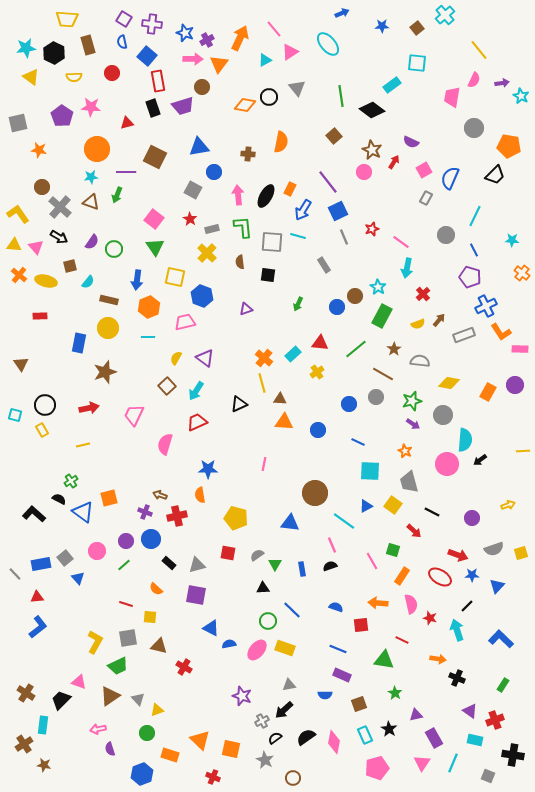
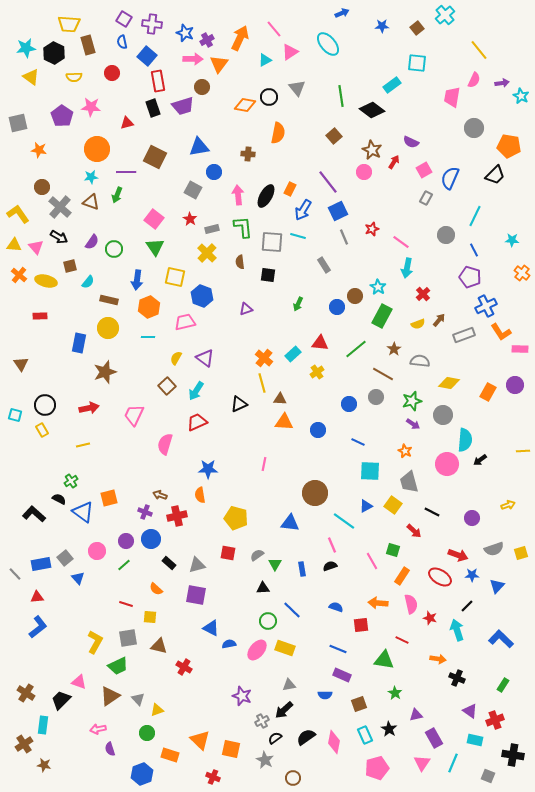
yellow trapezoid at (67, 19): moved 2 px right, 5 px down
orange semicircle at (281, 142): moved 3 px left, 9 px up
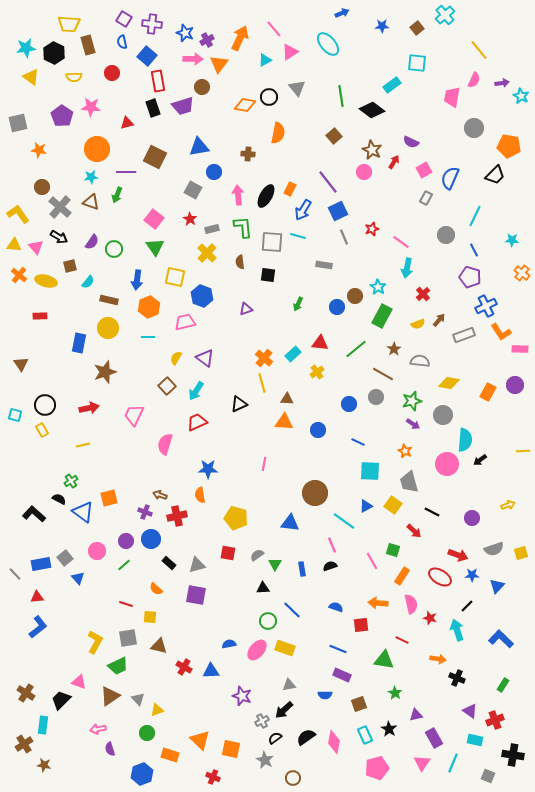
gray rectangle at (324, 265): rotated 49 degrees counterclockwise
brown triangle at (280, 399): moved 7 px right
blue triangle at (211, 628): moved 43 px down; rotated 30 degrees counterclockwise
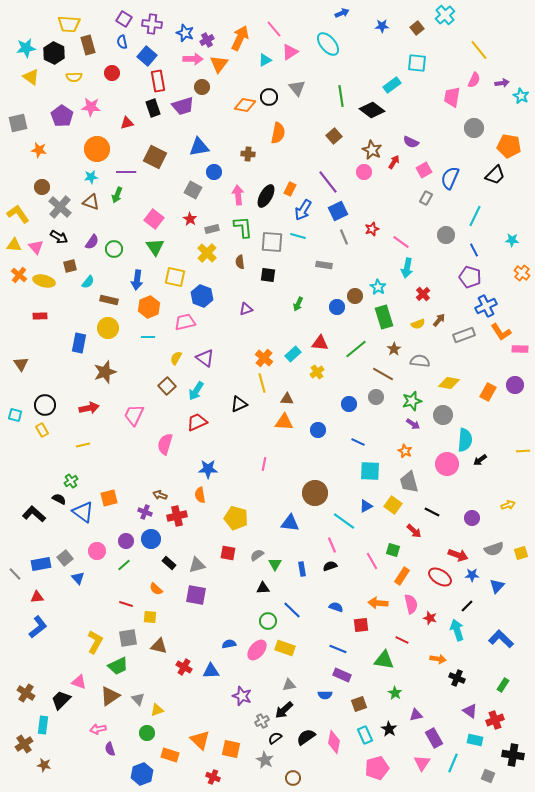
yellow ellipse at (46, 281): moved 2 px left
green rectangle at (382, 316): moved 2 px right, 1 px down; rotated 45 degrees counterclockwise
